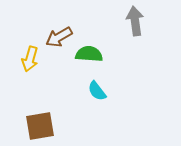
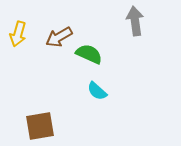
green semicircle: rotated 20 degrees clockwise
yellow arrow: moved 12 px left, 25 px up
cyan semicircle: rotated 10 degrees counterclockwise
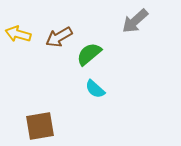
gray arrow: rotated 124 degrees counterclockwise
yellow arrow: rotated 90 degrees clockwise
green semicircle: rotated 64 degrees counterclockwise
cyan semicircle: moved 2 px left, 2 px up
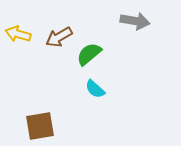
gray arrow: rotated 128 degrees counterclockwise
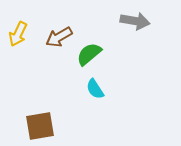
yellow arrow: rotated 80 degrees counterclockwise
cyan semicircle: rotated 15 degrees clockwise
